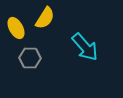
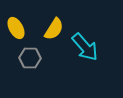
yellow semicircle: moved 9 px right, 11 px down
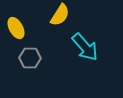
yellow semicircle: moved 6 px right, 14 px up
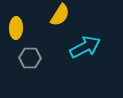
yellow ellipse: rotated 30 degrees clockwise
cyan arrow: rotated 76 degrees counterclockwise
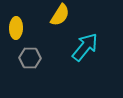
cyan arrow: rotated 24 degrees counterclockwise
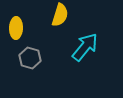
yellow semicircle: rotated 15 degrees counterclockwise
gray hexagon: rotated 15 degrees clockwise
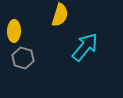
yellow ellipse: moved 2 px left, 3 px down
gray hexagon: moved 7 px left
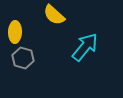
yellow semicircle: moved 6 px left; rotated 115 degrees clockwise
yellow ellipse: moved 1 px right, 1 px down
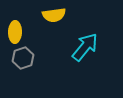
yellow semicircle: rotated 50 degrees counterclockwise
gray hexagon: rotated 25 degrees clockwise
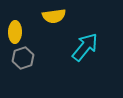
yellow semicircle: moved 1 px down
